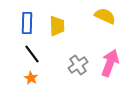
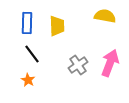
yellow semicircle: rotated 15 degrees counterclockwise
orange star: moved 3 px left, 2 px down
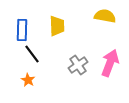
blue rectangle: moved 5 px left, 7 px down
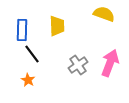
yellow semicircle: moved 1 px left, 2 px up; rotated 10 degrees clockwise
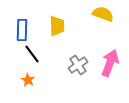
yellow semicircle: moved 1 px left
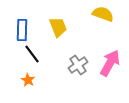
yellow trapezoid: moved 1 px right, 1 px down; rotated 20 degrees counterclockwise
pink arrow: rotated 8 degrees clockwise
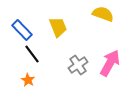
blue rectangle: rotated 45 degrees counterclockwise
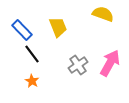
orange star: moved 4 px right, 1 px down
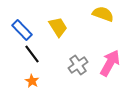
yellow trapezoid: rotated 10 degrees counterclockwise
